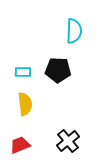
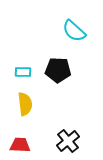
cyan semicircle: rotated 130 degrees clockwise
red trapezoid: rotated 25 degrees clockwise
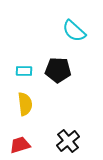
cyan rectangle: moved 1 px right, 1 px up
red trapezoid: rotated 20 degrees counterclockwise
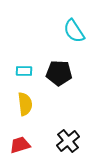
cyan semicircle: rotated 15 degrees clockwise
black pentagon: moved 1 px right, 3 px down
